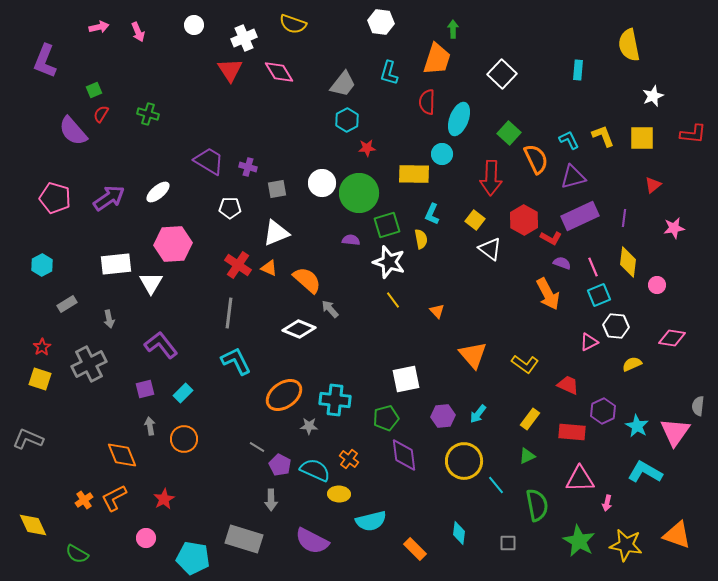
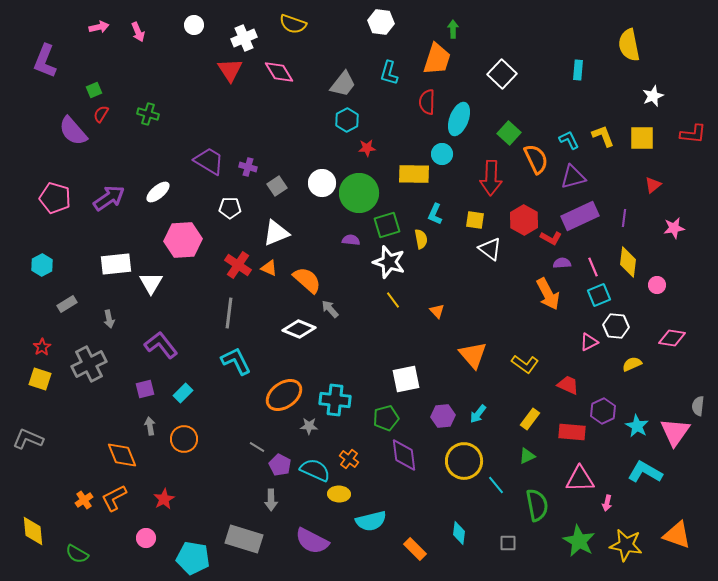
gray square at (277, 189): moved 3 px up; rotated 24 degrees counterclockwise
cyan L-shape at (432, 214): moved 3 px right
yellow square at (475, 220): rotated 30 degrees counterclockwise
pink hexagon at (173, 244): moved 10 px right, 4 px up
purple semicircle at (562, 263): rotated 24 degrees counterclockwise
yellow diamond at (33, 525): moved 6 px down; rotated 20 degrees clockwise
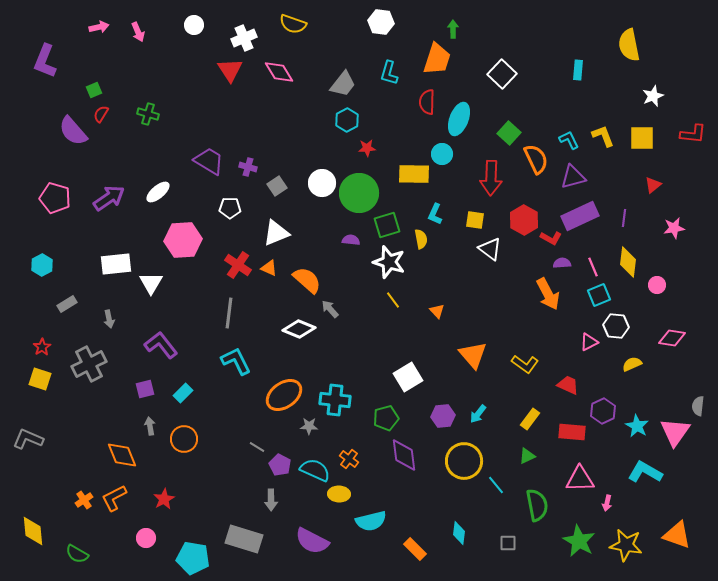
white square at (406, 379): moved 2 px right, 2 px up; rotated 20 degrees counterclockwise
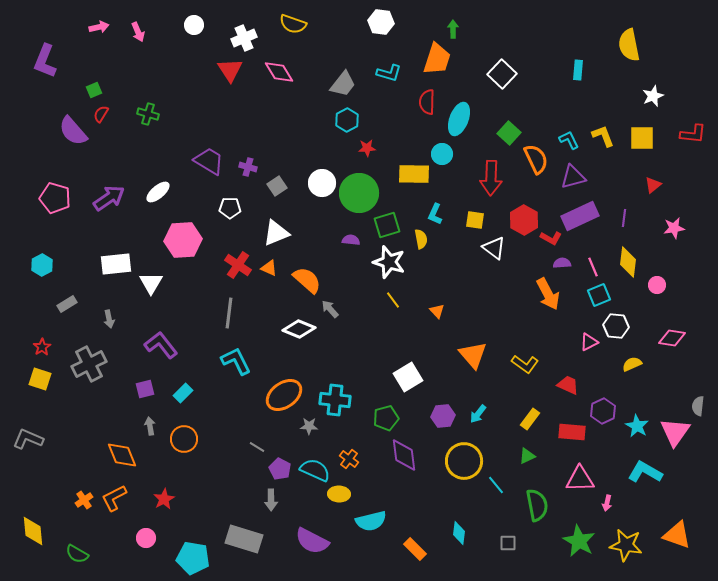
cyan L-shape at (389, 73): rotated 90 degrees counterclockwise
white triangle at (490, 249): moved 4 px right, 1 px up
purple pentagon at (280, 465): moved 4 px down
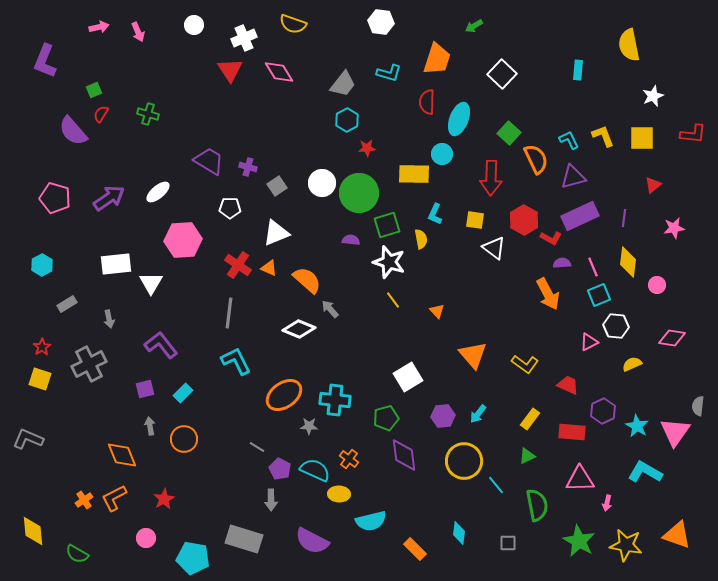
green arrow at (453, 29): moved 21 px right, 3 px up; rotated 120 degrees counterclockwise
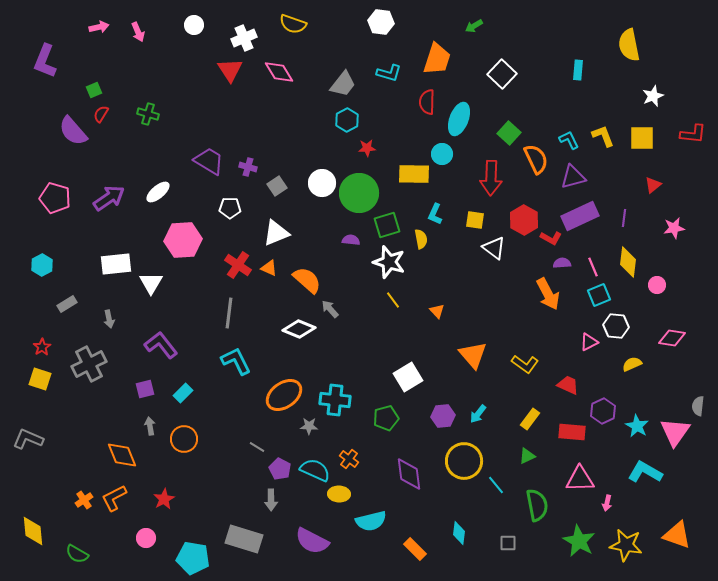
purple diamond at (404, 455): moved 5 px right, 19 px down
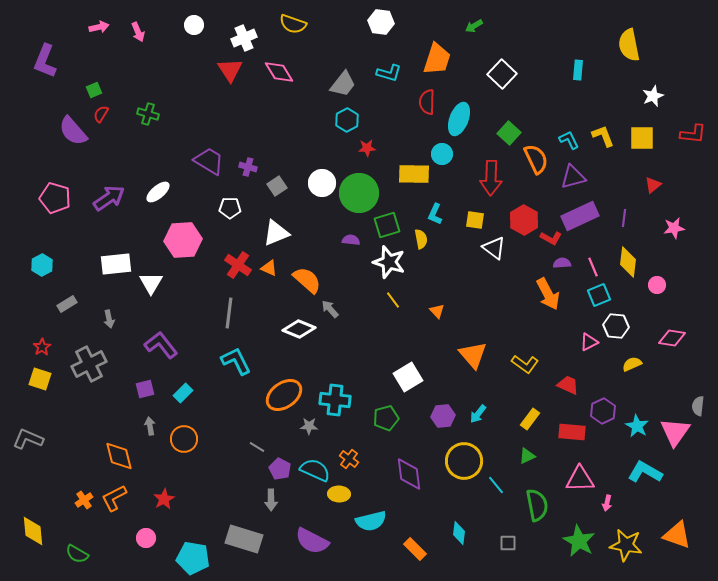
orange diamond at (122, 455): moved 3 px left, 1 px down; rotated 8 degrees clockwise
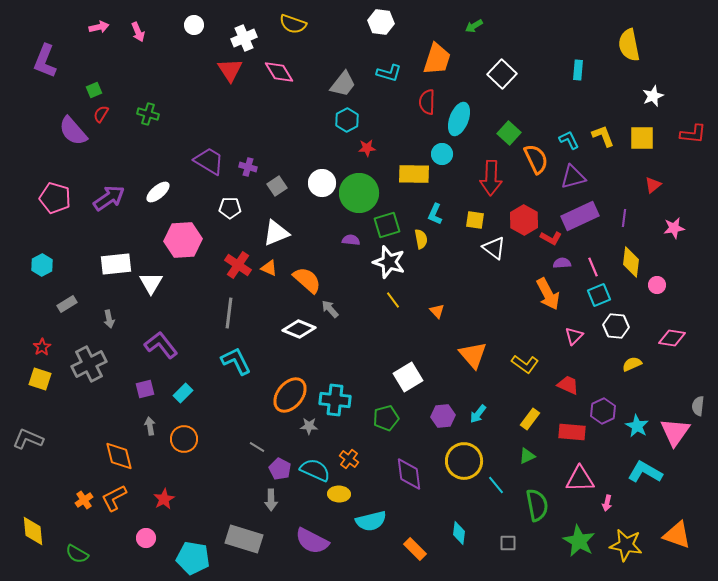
yellow diamond at (628, 262): moved 3 px right
pink triangle at (589, 342): moved 15 px left, 6 px up; rotated 18 degrees counterclockwise
orange ellipse at (284, 395): moved 6 px right; rotated 15 degrees counterclockwise
